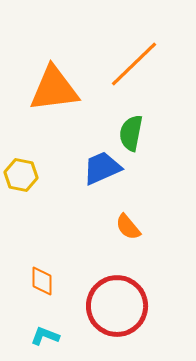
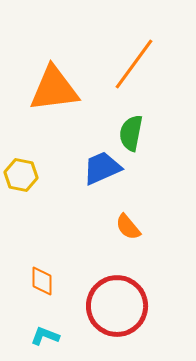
orange line: rotated 10 degrees counterclockwise
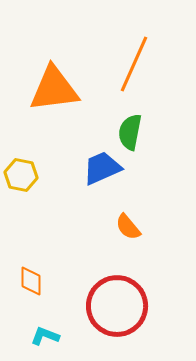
orange line: rotated 12 degrees counterclockwise
green semicircle: moved 1 px left, 1 px up
orange diamond: moved 11 px left
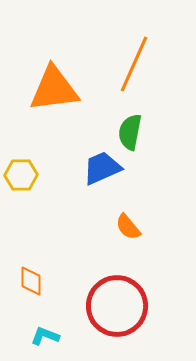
yellow hexagon: rotated 12 degrees counterclockwise
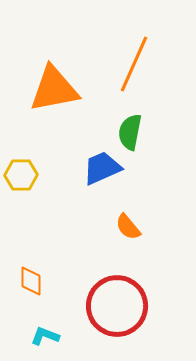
orange triangle: rotated 4 degrees counterclockwise
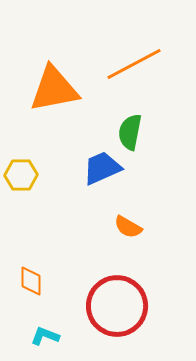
orange line: rotated 38 degrees clockwise
orange semicircle: rotated 20 degrees counterclockwise
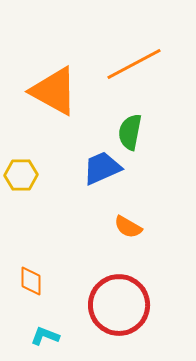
orange triangle: moved 2 px down; rotated 40 degrees clockwise
red circle: moved 2 px right, 1 px up
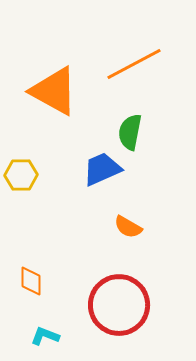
blue trapezoid: moved 1 px down
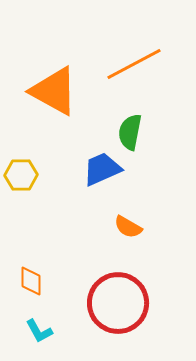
red circle: moved 1 px left, 2 px up
cyan L-shape: moved 6 px left, 5 px up; rotated 140 degrees counterclockwise
